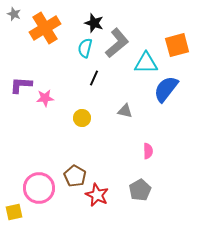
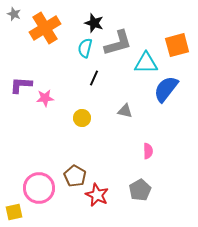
gray L-shape: moved 1 px right; rotated 24 degrees clockwise
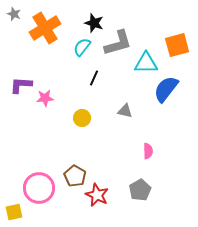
cyan semicircle: moved 3 px left, 1 px up; rotated 24 degrees clockwise
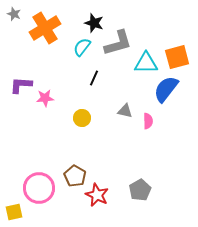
orange square: moved 12 px down
pink semicircle: moved 30 px up
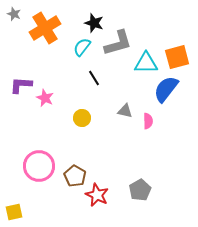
black line: rotated 56 degrees counterclockwise
pink star: rotated 30 degrees clockwise
pink circle: moved 22 px up
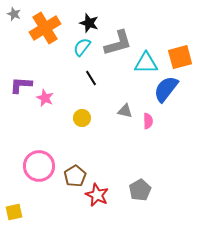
black star: moved 5 px left
orange square: moved 3 px right
black line: moved 3 px left
brown pentagon: rotated 10 degrees clockwise
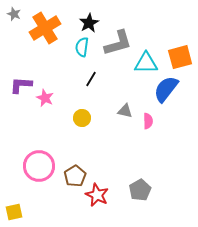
black star: rotated 24 degrees clockwise
cyan semicircle: rotated 30 degrees counterclockwise
black line: moved 1 px down; rotated 63 degrees clockwise
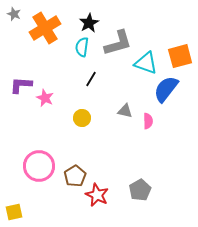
orange square: moved 1 px up
cyan triangle: rotated 20 degrees clockwise
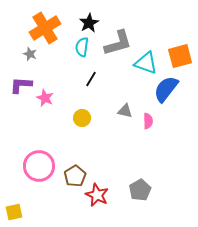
gray star: moved 16 px right, 40 px down
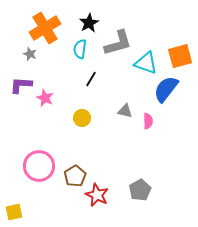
cyan semicircle: moved 2 px left, 2 px down
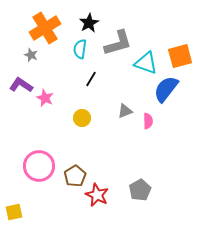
gray star: moved 1 px right, 1 px down
purple L-shape: rotated 30 degrees clockwise
gray triangle: rotated 35 degrees counterclockwise
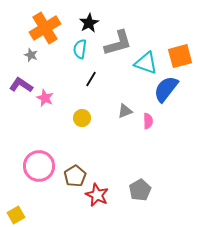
yellow square: moved 2 px right, 3 px down; rotated 18 degrees counterclockwise
